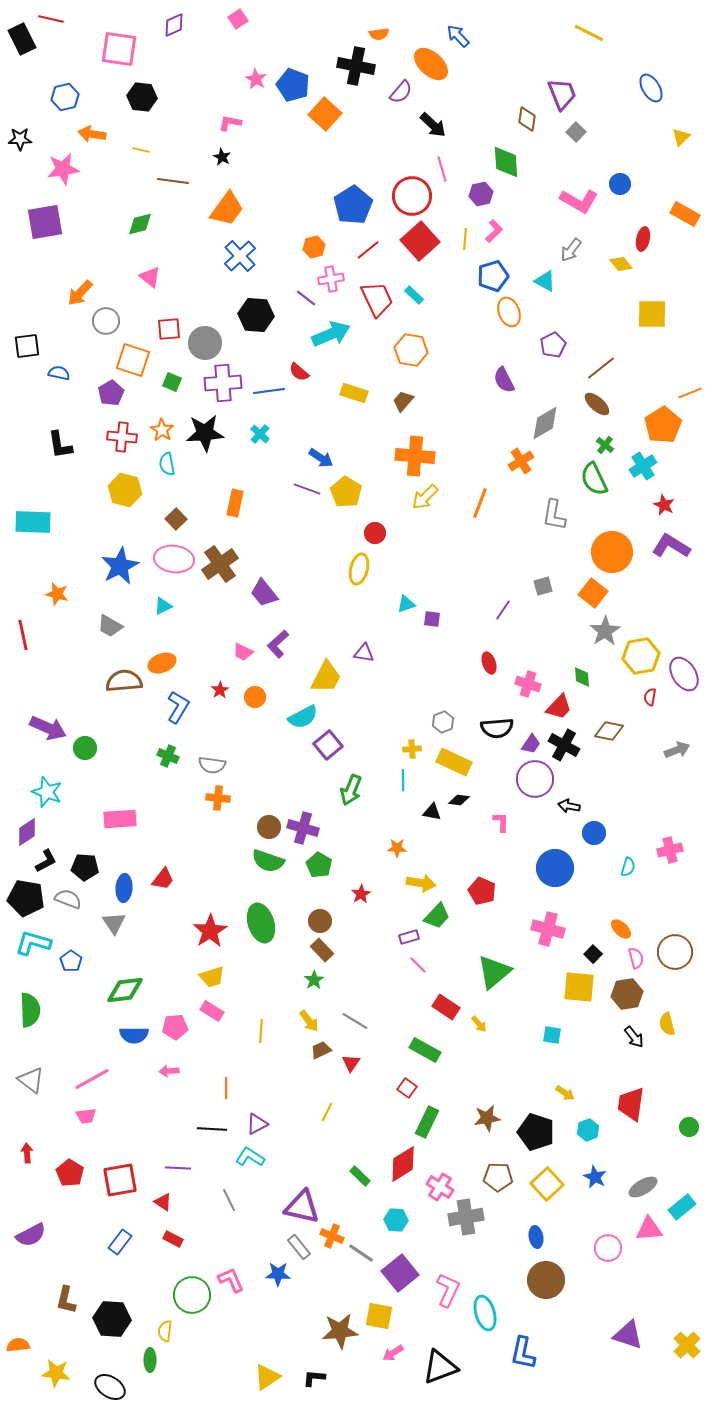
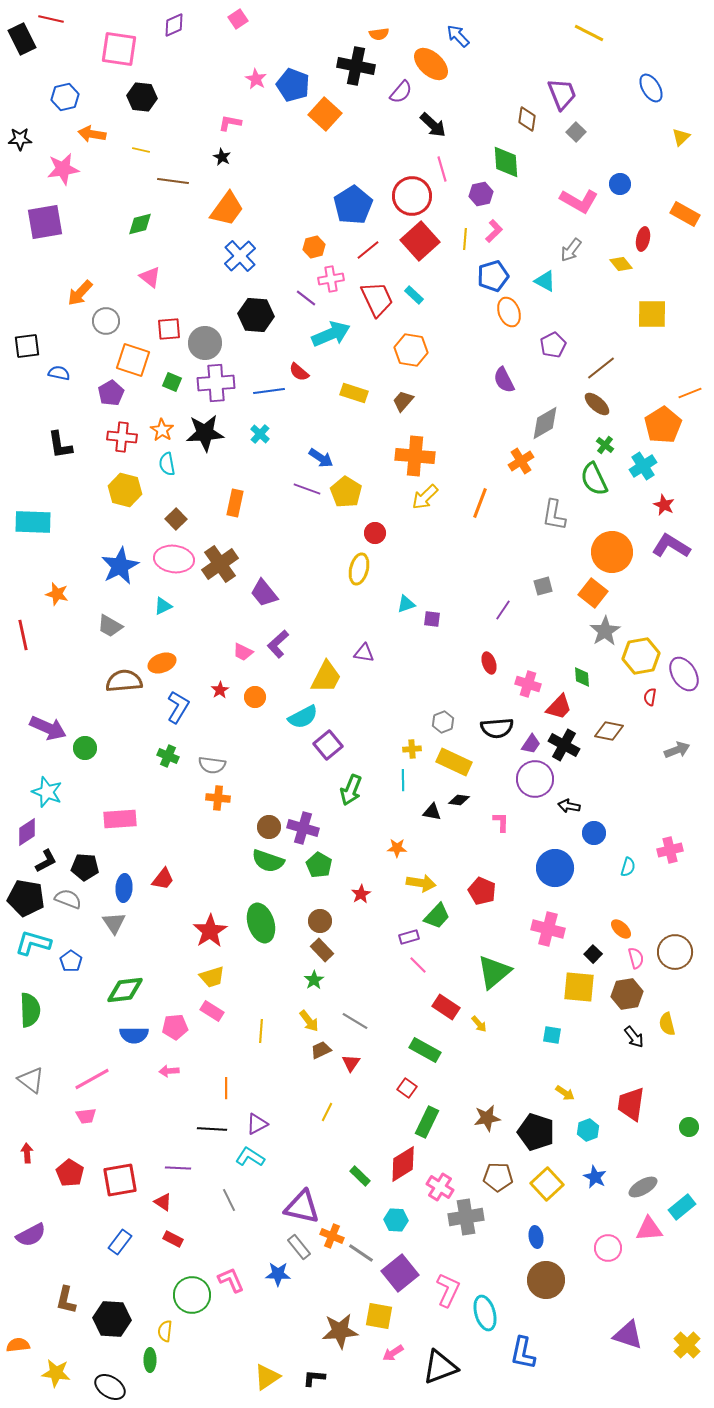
purple cross at (223, 383): moved 7 px left
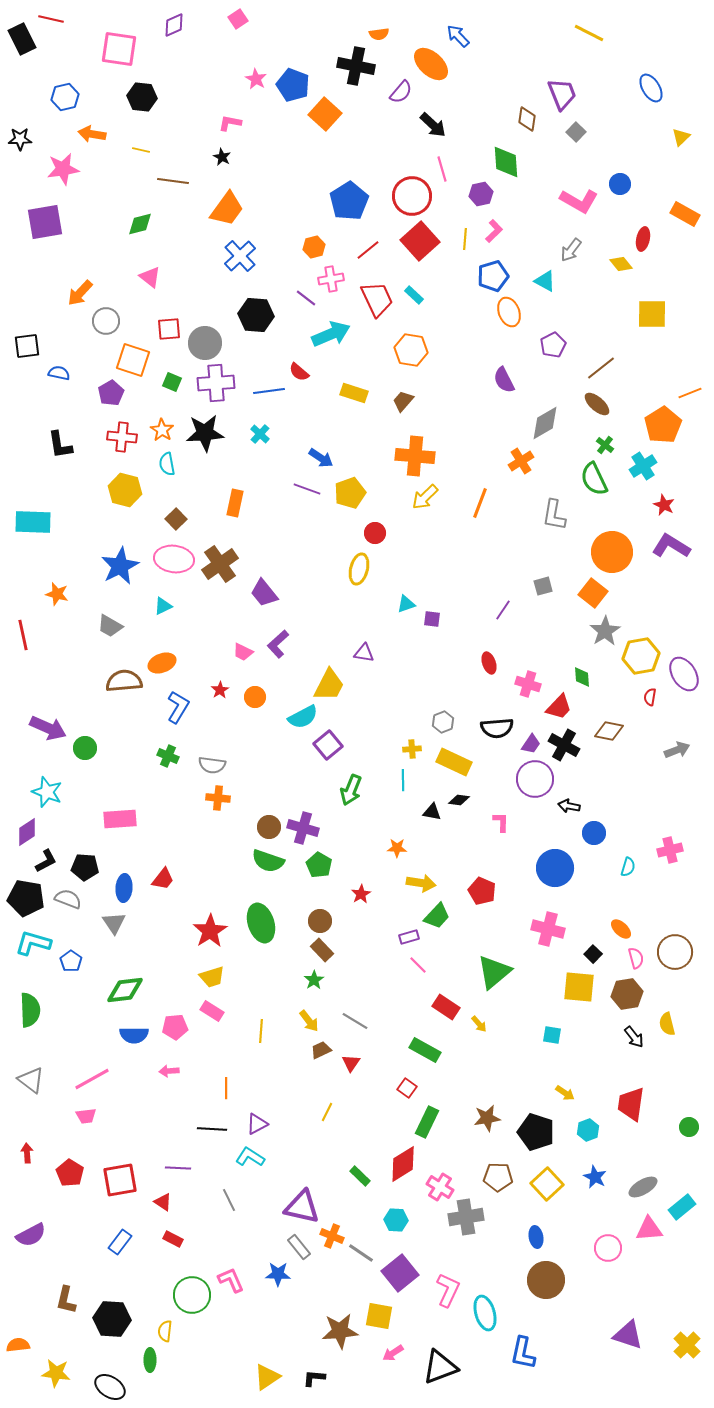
blue pentagon at (353, 205): moved 4 px left, 4 px up
yellow pentagon at (346, 492): moved 4 px right, 1 px down; rotated 20 degrees clockwise
yellow trapezoid at (326, 677): moved 3 px right, 8 px down
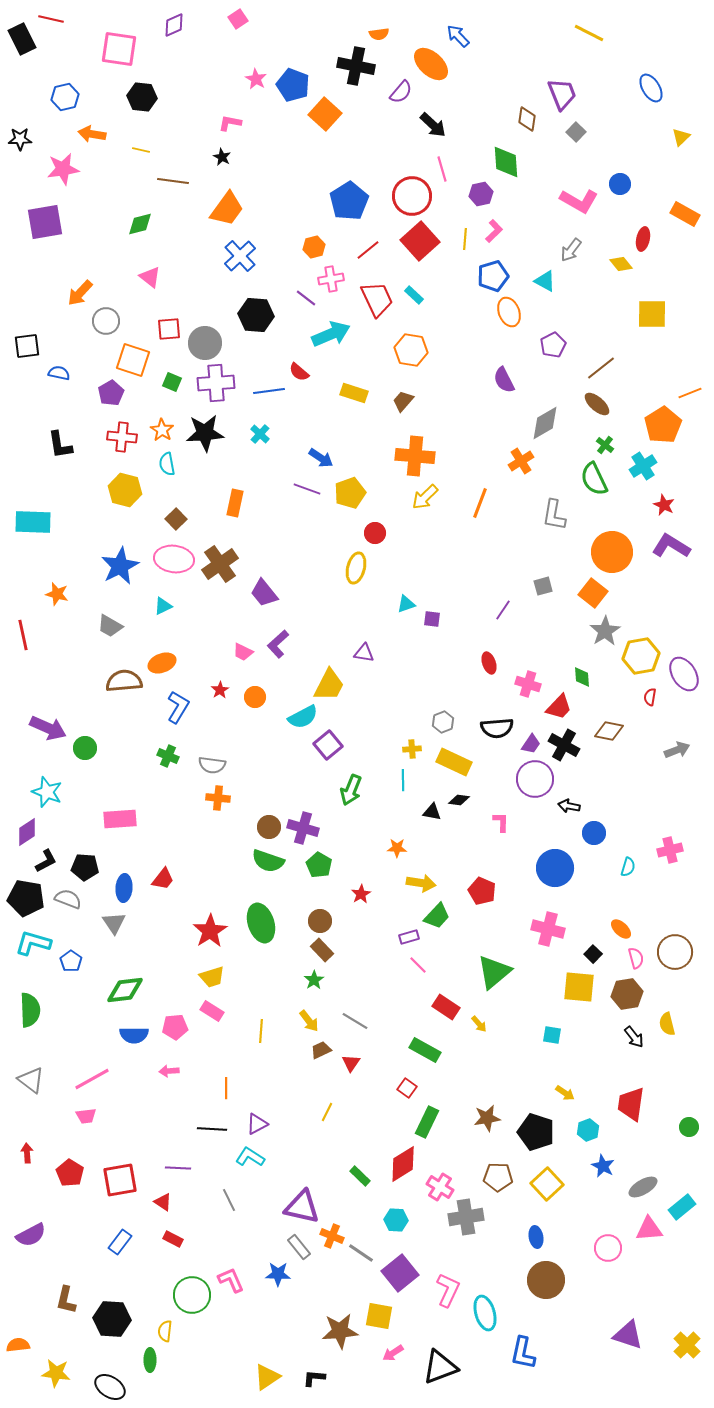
yellow ellipse at (359, 569): moved 3 px left, 1 px up
blue star at (595, 1177): moved 8 px right, 11 px up
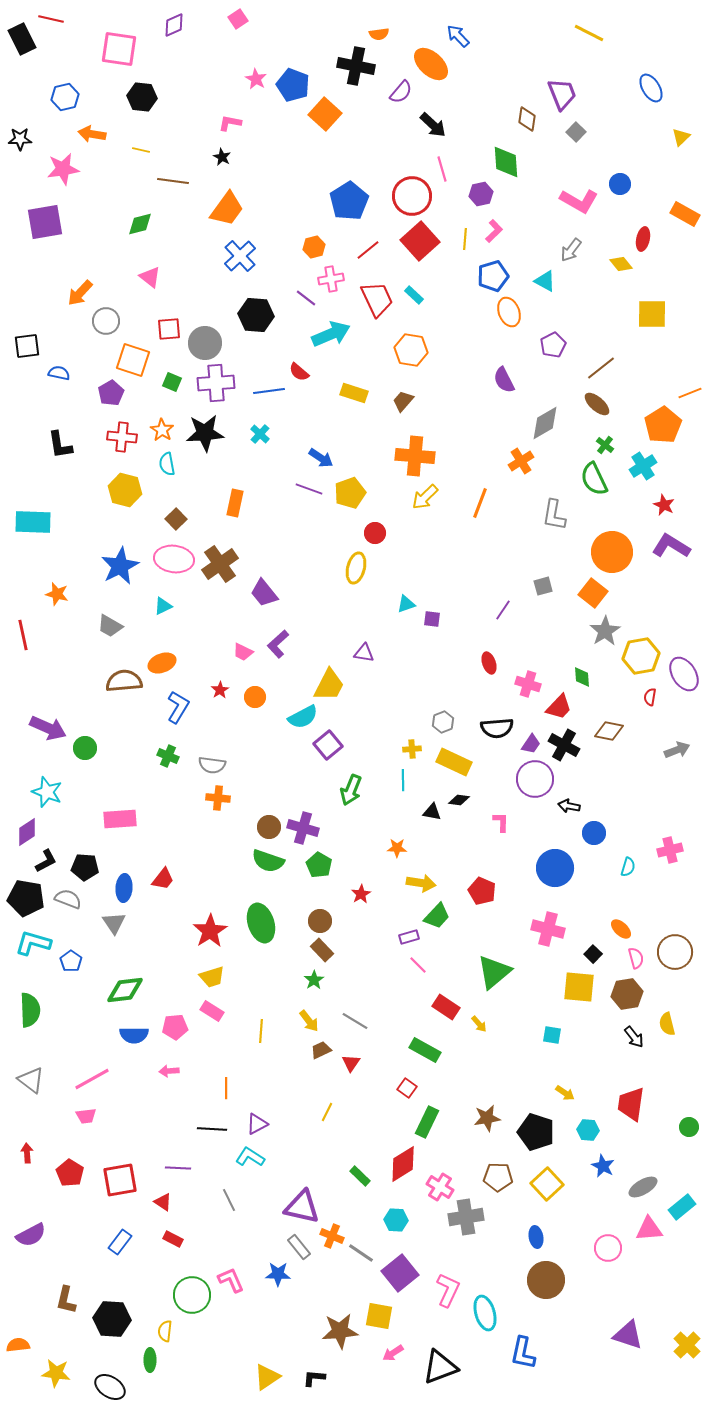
purple line at (307, 489): moved 2 px right
cyan hexagon at (588, 1130): rotated 25 degrees clockwise
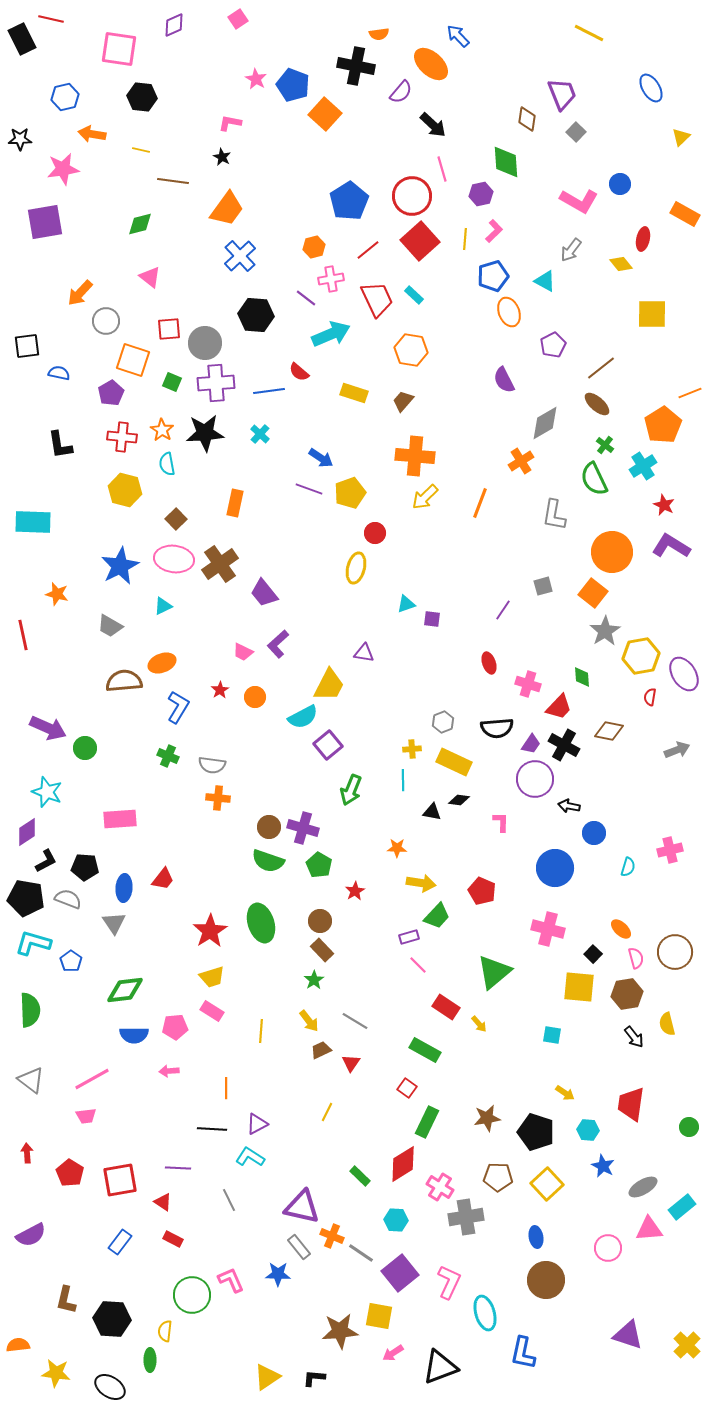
red star at (361, 894): moved 6 px left, 3 px up
pink L-shape at (448, 1290): moved 1 px right, 8 px up
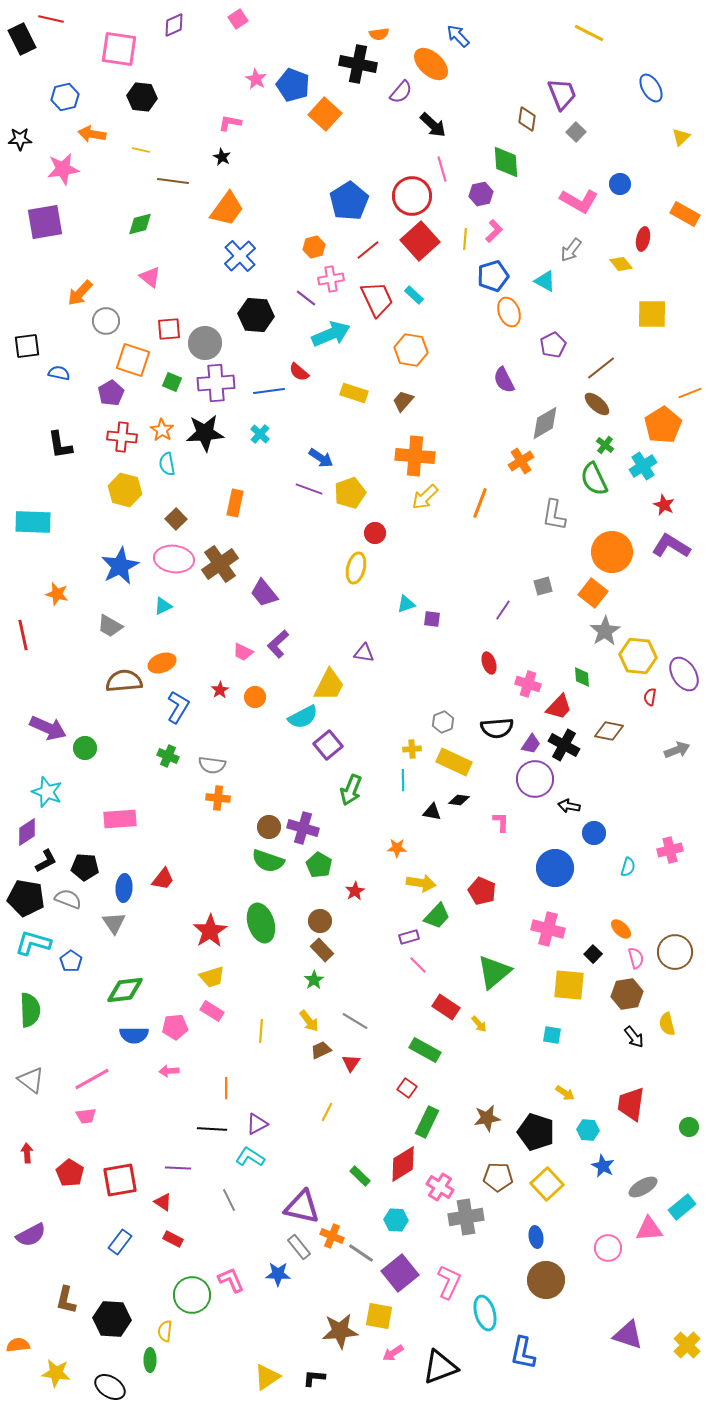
black cross at (356, 66): moved 2 px right, 2 px up
yellow hexagon at (641, 656): moved 3 px left; rotated 15 degrees clockwise
yellow square at (579, 987): moved 10 px left, 2 px up
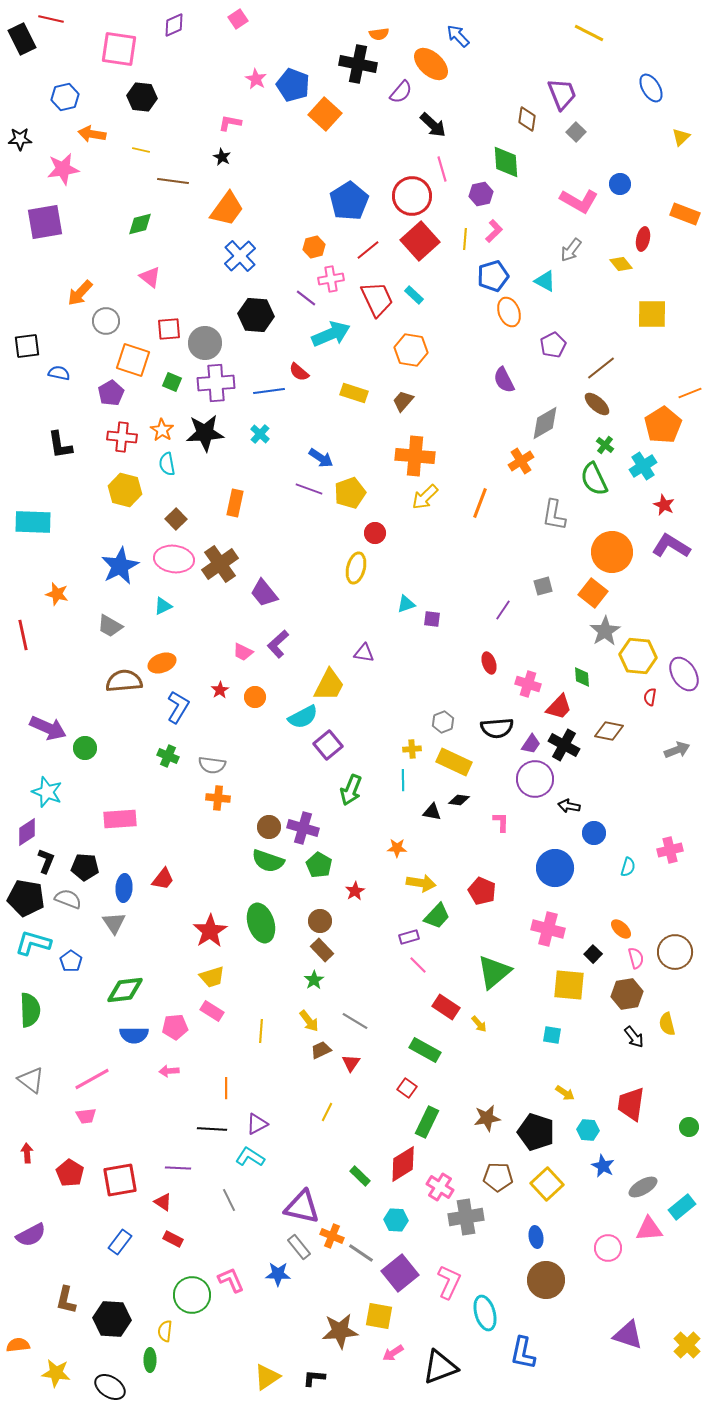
orange rectangle at (685, 214): rotated 8 degrees counterclockwise
black L-shape at (46, 861): rotated 40 degrees counterclockwise
